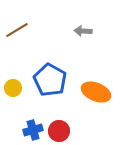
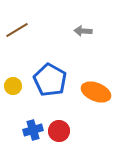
yellow circle: moved 2 px up
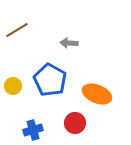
gray arrow: moved 14 px left, 12 px down
orange ellipse: moved 1 px right, 2 px down
red circle: moved 16 px right, 8 px up
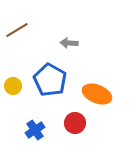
blue cross: moved 2 px right; rotated 18 degrees counterclockwise
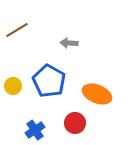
blue pentagon: moved 1 px left, 1 px down
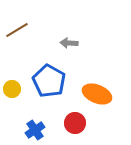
yellow circle: moved 1 px left, 3 px down
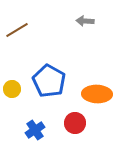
gray arrow: moved 16 px right, 22 px up
orange ellipse: rotated 20 degrees counterclockwise
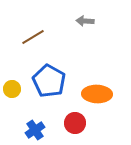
brown line: moved 16 px right, 7 px down
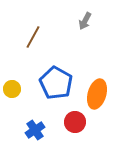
gray arrow: rotated 66 degrees counterclockwise
brown line: rotated 30 degrees counterclockwise
blue pentagon: moved 7 px right, 2 px down
orange ellipse: rotated 76 degrees counterclockwise
red circle: moved 1 px up
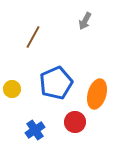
blue pentagon: rotated 20 degrees clockwise
